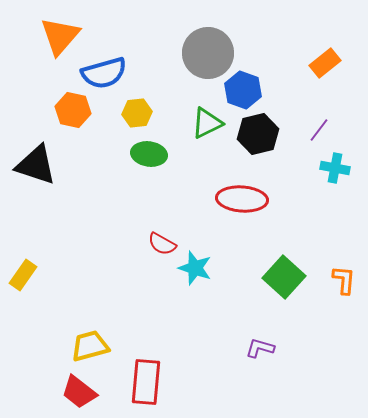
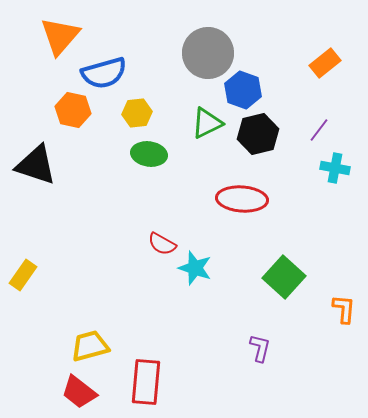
orange L-shape: moved 29 px down
purple L-shape: rotated 88 degrees clockwise
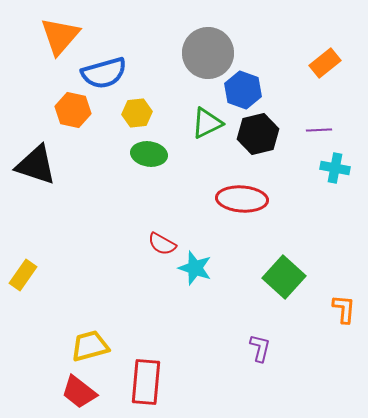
purple line: rotated 50 degrees clockwise
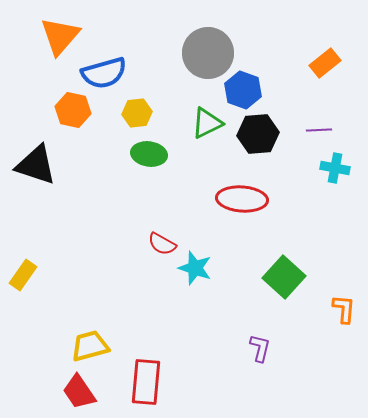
black hexagon: rotated 9 degrees clockwise
red trapezoid: rotated 18 degrees clockwise
